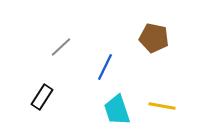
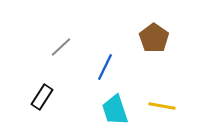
brown pentagon: rotated 24 degrees clockwise
cyan trapezoid: moved 2 px left
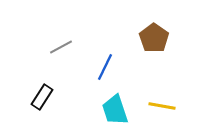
gray line: rotated 15 degrees clockwise
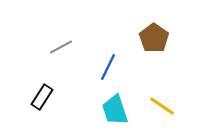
blue line: moved 3 px right
yellow line: rotated 24 degrees clockwise
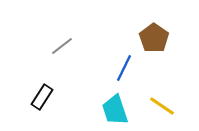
gray line: moved 1 px right, 1 px up; rotated 10 degrees counterclockwise
blue line: moved 16 px right, 1 px down
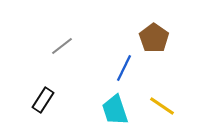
black rectangle: moved 1 px right, 3 px down
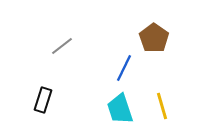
black rectangle: rotated 15 degrees counterclockwise
yellow line: rotated 40 degrees clockwise
cyan trapezoid: moved 5 px right, 1 px up
